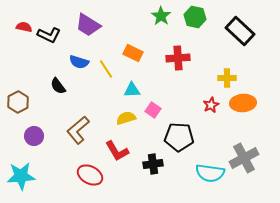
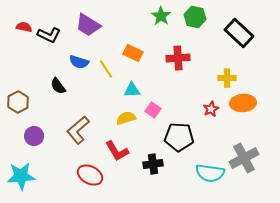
black rectangle: moved 1 px left, 2 px down
red star: moved 4 px down
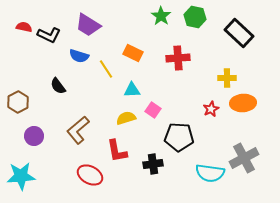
blue semicircle: moved 6 px up
red L-shape: rotated 20 degrees clockwise
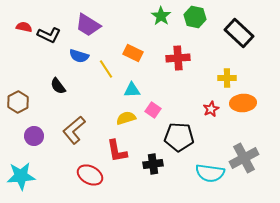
brown L-shape: moved 4 px left
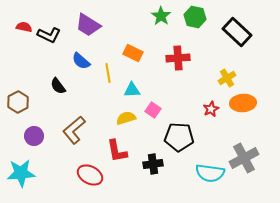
black rectangle: moved 2 px left, 1 px up
blue semicircle: moved 2 px right, 5 px down; rotated 24 degrees clockwise
yellow line: moved 2 px right, 4 px down; rotated 24 degrees clockwise
yellow cross: rotated 30 degrees counterclockwise
cyan star: moved 3 px up
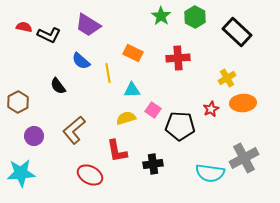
green hexagon: rotated 15 degrees clockwise
black pentagon: moved 1 px right, 11 px up
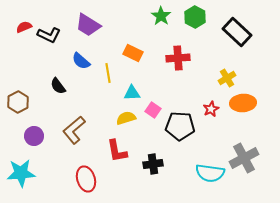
red semicircle: rotated 35 degrees counterclockwise
cyan triangle: moved 3 px down
red ellipse: moved 4 px left, 4 px down; rotated 45 degrees clockwise
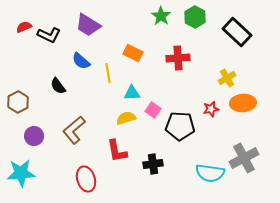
red star: rotated 14 degrees clockwise
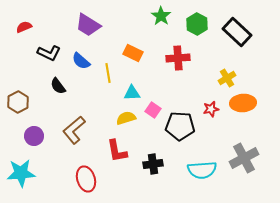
green hexagon: moved 2 px right, 7 px down
black L-shape: moved 18 px down
cyan semicircle: moved 8 px left, 3 px up; rotated 12 degrees counterclockwise
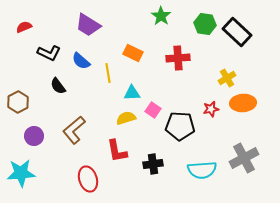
green hexagon: moved 8 px right; rotated 20 degrees counterclockwise
red ellipse: moved 2 px right
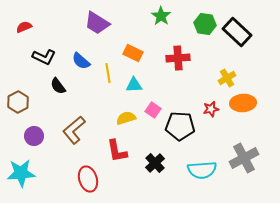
purple trapezoid: moved 9 px right, 2 px up
black L-shape: moved 5 px left, 4 px down
cyan triangle: moved 2 px right, 8 px up
black cross: moved 2 px right, 1 px up; rotated 36 degrees counterclockwise
